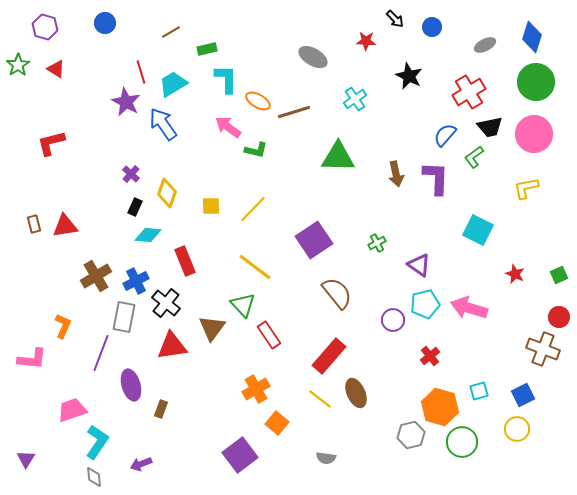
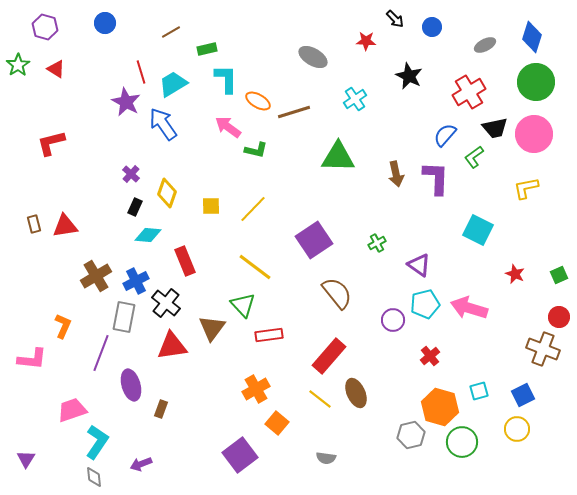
black trapezoid at (490, 127): moved 5 px right, 1 px down
red rectangle at (269, 335): rotated 64 degrees counterclockwise
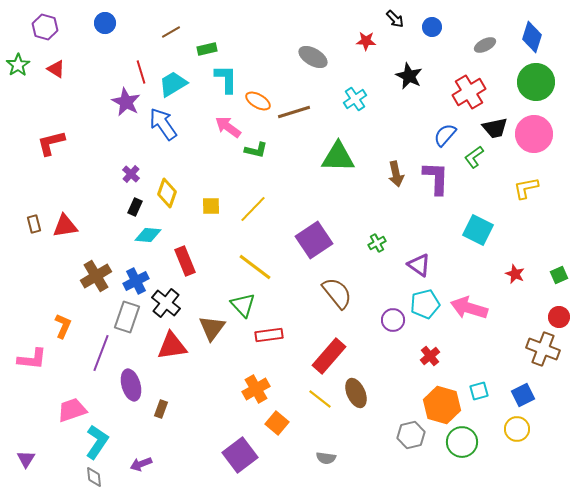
gray rectangle at (124, 317): moved 3 px right; rotated 8 degrees clockwise
orange hexagon at (440, 407): moved 2 px right, 2 px up
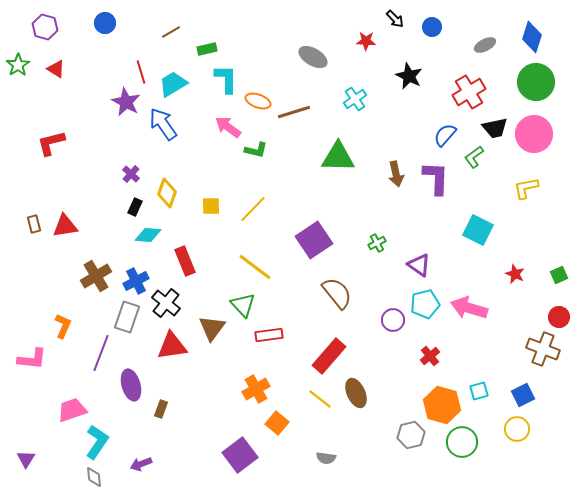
orange ellipse at (258, 101): rotated 10 degrees counterclockwise
